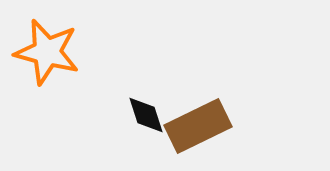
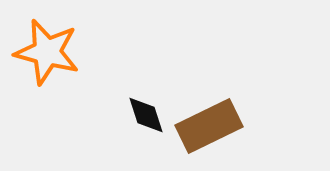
brown rectangle: moved 11 px right
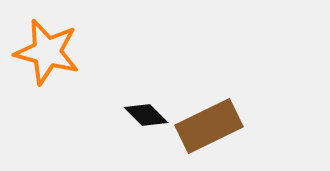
black diamond: rotated 27 degrees counterclockwise
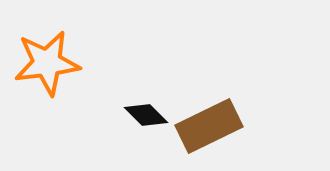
orange star: moved 11 px down; rotated 22 degrees counterclockwise
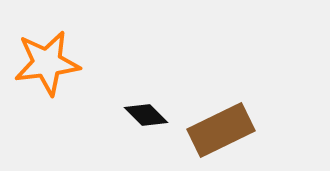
brown rectangle: moved 12 px right, 4 px down
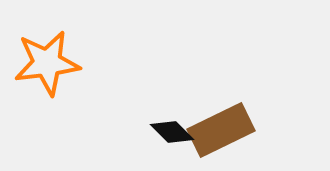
black diamond: moved 26 px right, 17 px down
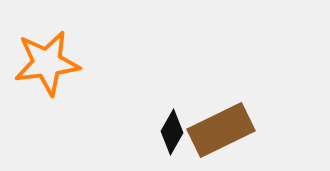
black diamond: rotated 75 degrees clockwise
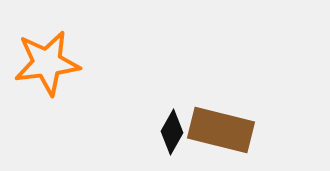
brown rectangle: rotated 40 degrees clockwise
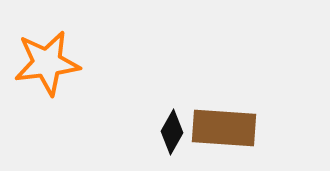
brown rectangle: moved 3 px right, 2 px up; rotated 10 degrees counterclockwise
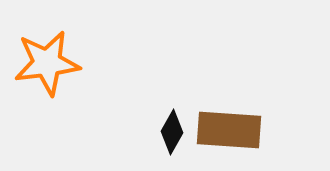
brown rectangle: moved 5 px right, 2 px down
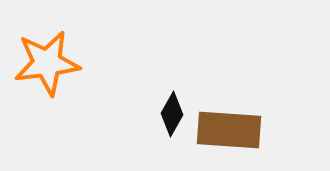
black diamond: moved 18 px up
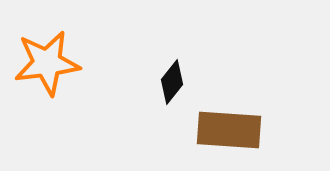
black diamond: moved 32 px up; rotated 9 degrees clockwise
